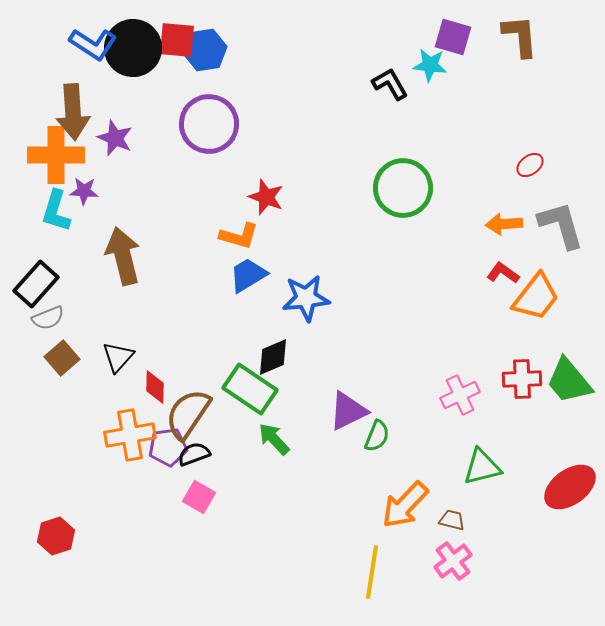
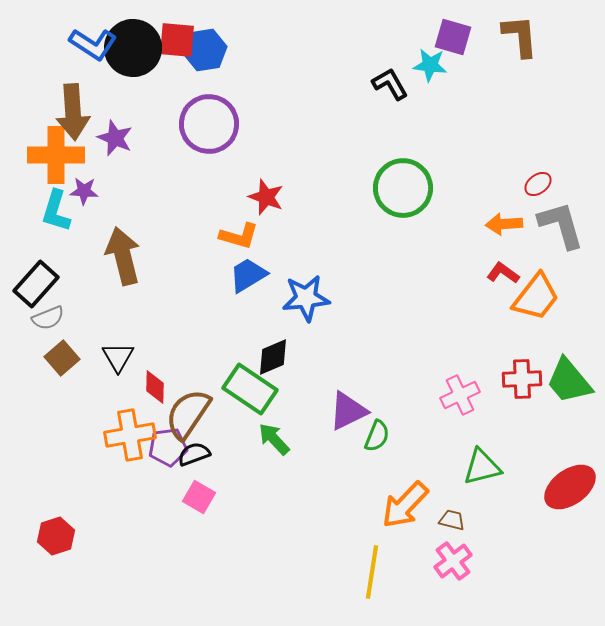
red ellipse at (530, 165): moved 8 px right, 19 px down
black triangle at (118, 357): rotated 12 degrees counterclockwise
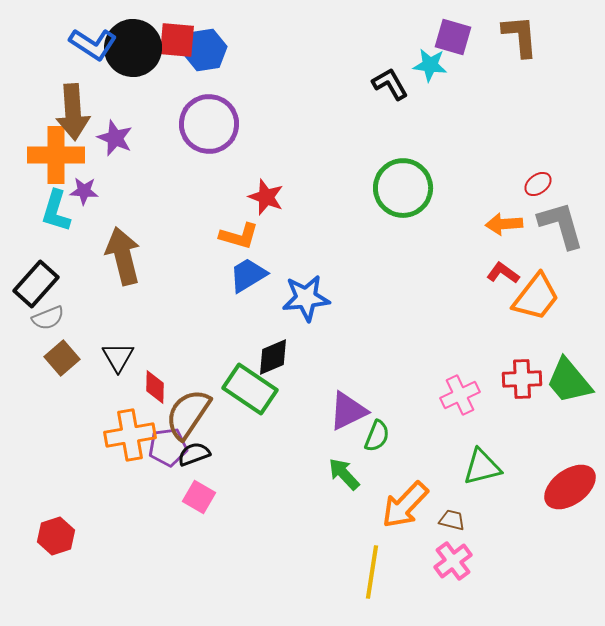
green arrow at (274, 439): moved 70 px right, 35 px down
